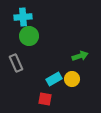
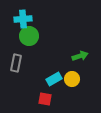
cyan cross: moved 2 px down
gray rectangle: rotated 36 degrees clockwise
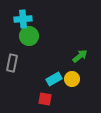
green arrow: rotated 21 degrees counterclockwise
gray rectangle: moved 4 px left
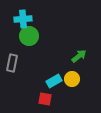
green arrow: moved 1 px left
cyan rectangle: moved 2 px down
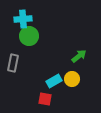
gray rectangle: moved 1 px right
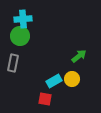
green circle: moved 9 px left
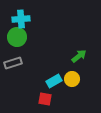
cyan cross: moved 2 px left
green circle: moved 3 px left, 1 px down
gray rectangle: rotated 60 degrees clockwise
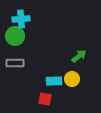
green circle: moved 2 px left, 1 px up
gray rectangle: moved 2 px right; rotated 18 degrees clockwise
cyan rectangle: rotated 28 degrees clockwise
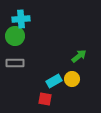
cyan rectangle: rotated 28 degrees counterclockwise
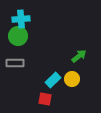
green circle: moved 3 px right
cyan rectangle: moved 1 px left, 1 px up; rotated 14 degrees counterclockwise
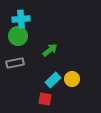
green arrow: moved 29 px left, 6 px up
gray rectangle: rotated 12 degrees counterclockwise
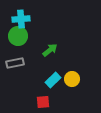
red square: moved 2 px left, 3 px down; rotated 16 degrees counterclockwise
